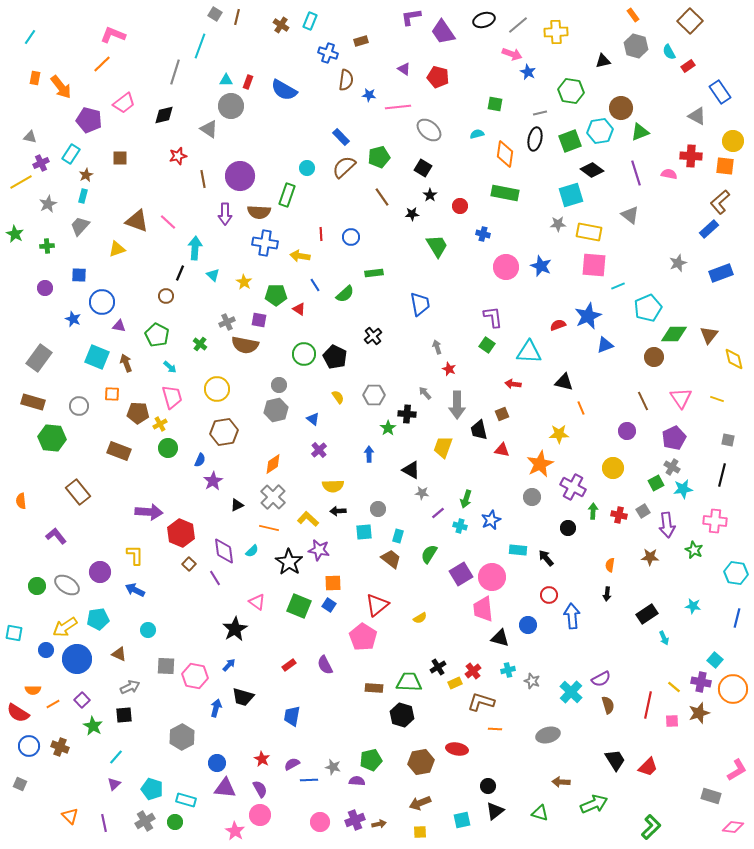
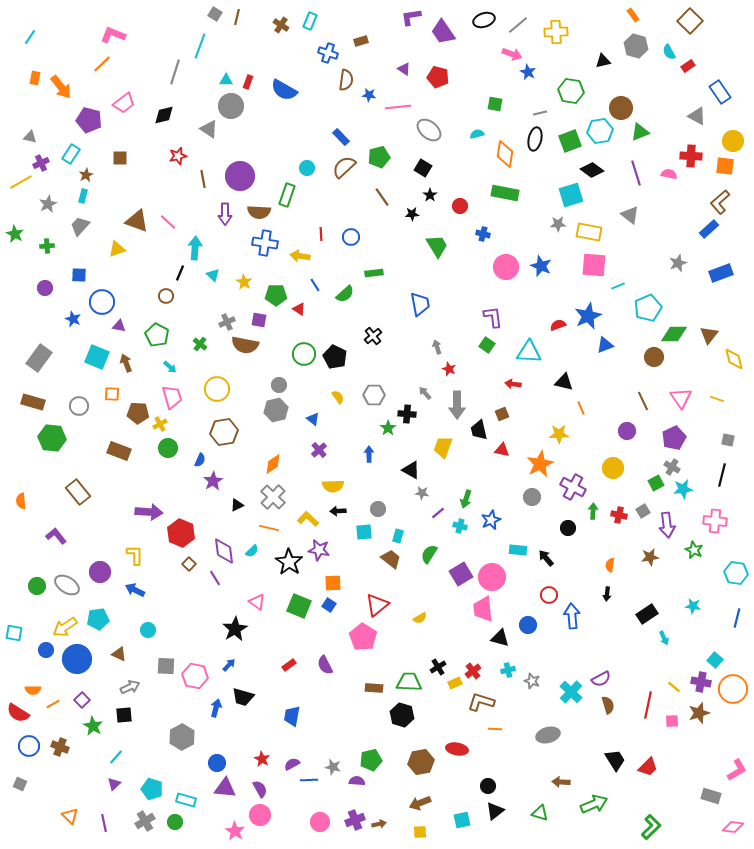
brown star at (650, 557): rotated 12 degrees counterclockwise
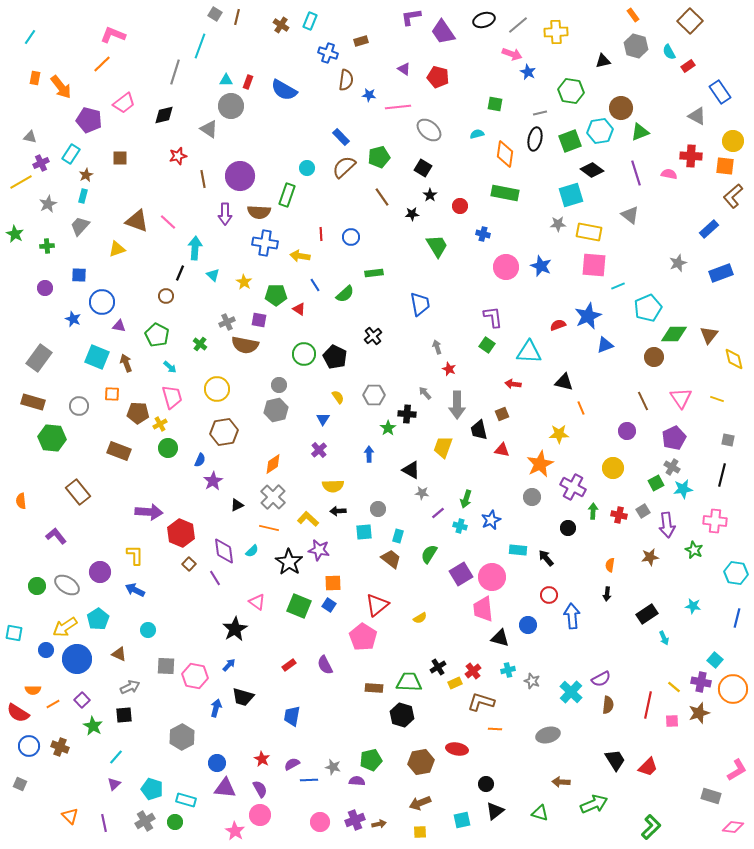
brown L-shape at (720, 202): moved 13 px right, 6 px up
blue triangle at (313, 419): moved 10 px right; rotated 24 degrees clockwise
cyan pentagon at (98, 619): rotated 25 degrees counterclockwise
brown semicircle at (608, 705): rotated 24 degrees clockwise
black circle at (488, 786): moved 2 px left, 2 px up
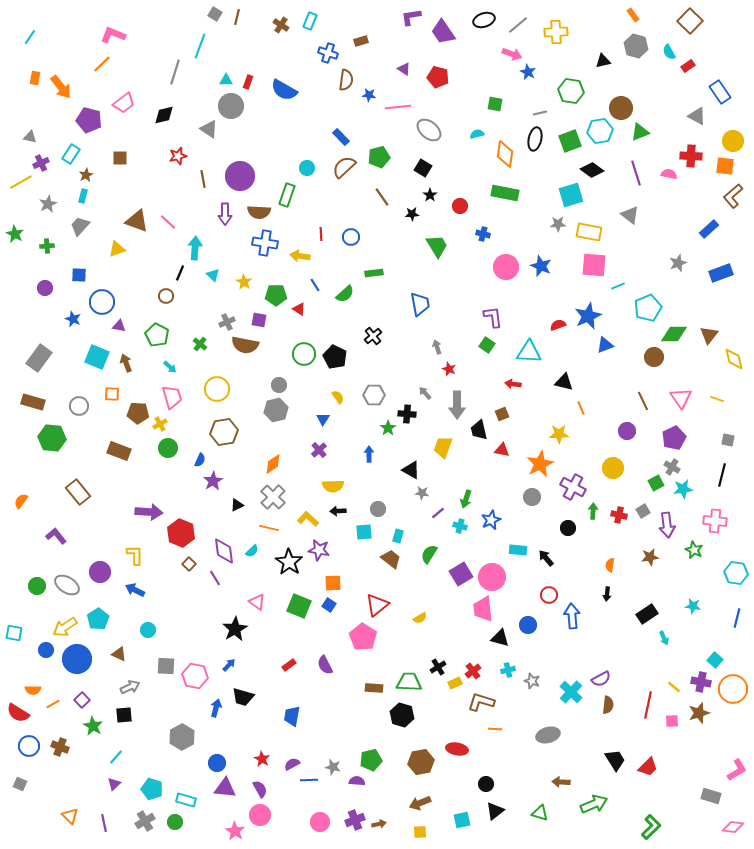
orange semicircle at (21, 501): rotated 42 degrees clockwise
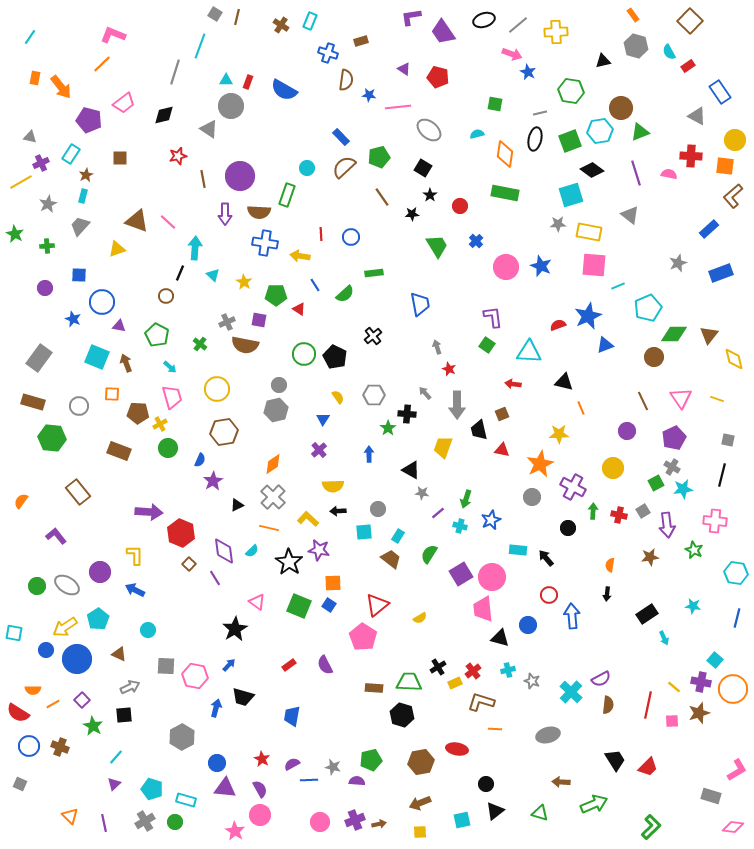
yellow circle at (733, 141): moved 2 px right, 1 px up
blue cross at (483, 234): moved 7 px left, 7 px down; rotated 32 degrees clockwise
cyan rectangle at (398, 536): rotated 16 degrees clockwise
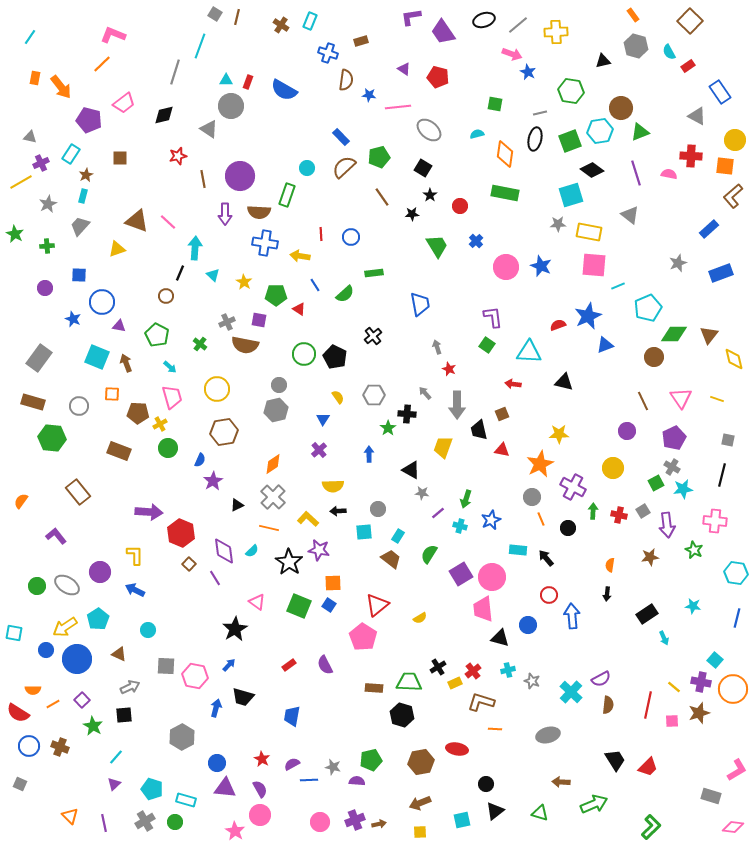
orange line at (581, 408): moved 40 px left, 111 px down
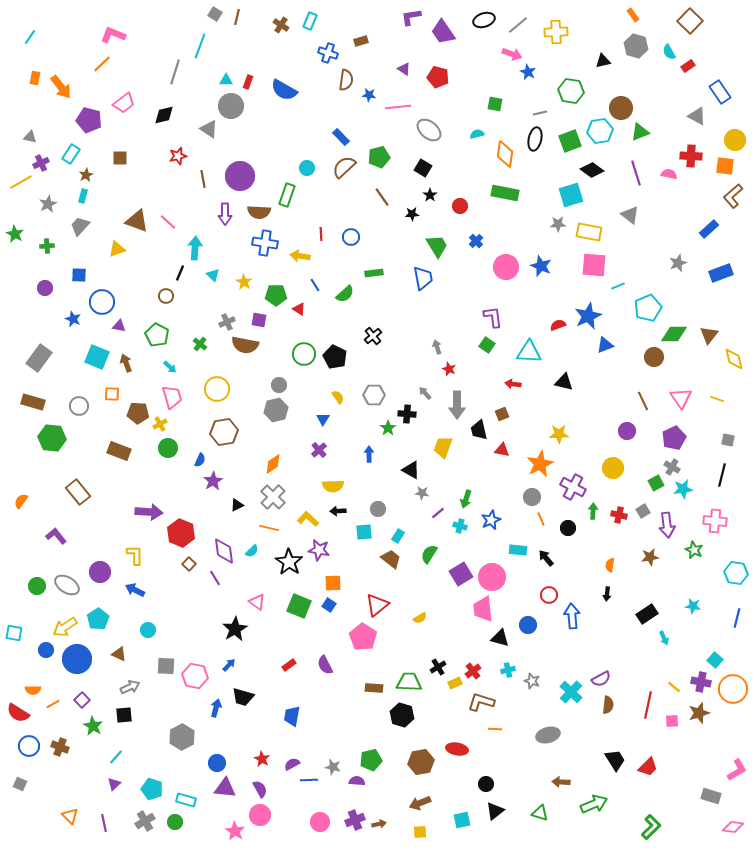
blue trapezoid at (420, 304): moved 3 px right, 26 px up
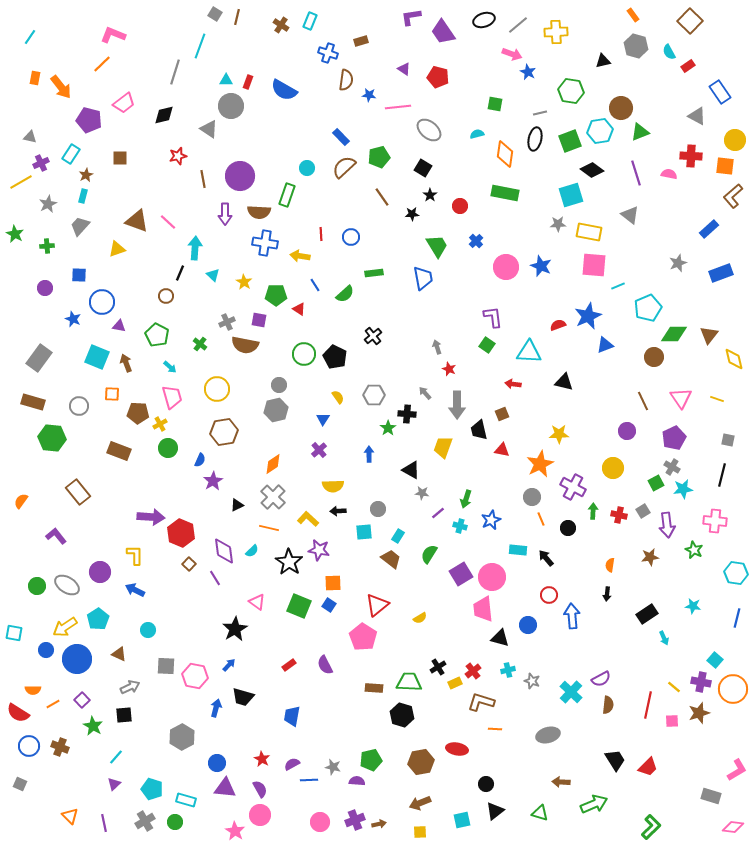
purple arrow at (149, 512): moved 2 px right, 5 px down
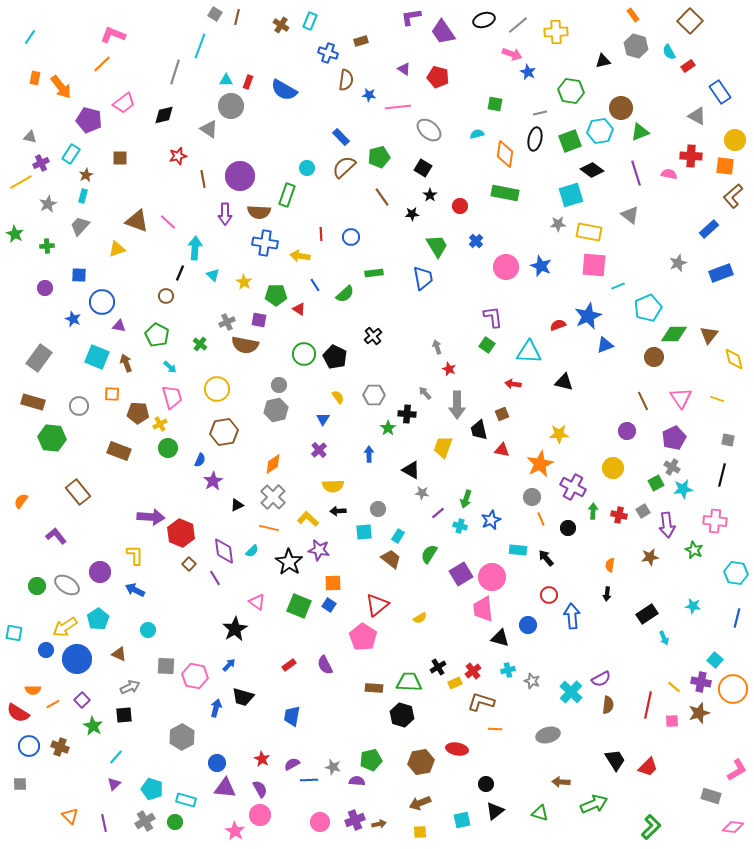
gray square at (20, 784): rotated 24 degrees counterclockwise
